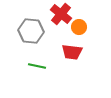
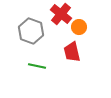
gray hexagon: rotated 15 degrees clockwise
red trapezoid: rotated 70 degrees clockwise
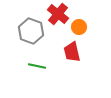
red cross: moved 3 px left
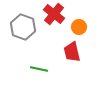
red cross: moved 4 px left
gray hexagon: moved 8 px left, 4 px up
green line: moved 2 px right, 3 px down
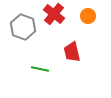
orange circle: moved 9 px right, 11 px up
green line: moved 1 px right
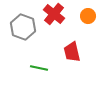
green line: moved 1 px left, 1 px up
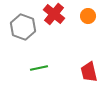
red trapezoid: moved 17 px right, 20 px down
green line: rotated 24 degrees counterclockwise
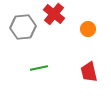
orange circle: moved 13 px down
gray hexagon: rotated 25 degrees counterclockwise
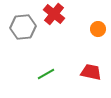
orange circle: moved 10 px right
green line: moved 7 px right, 6 px down; rotated 18 degrees counterclockwise
red trapezoid: moved 2 px right; rotated 115 degrees clockwise
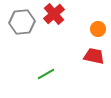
red cross: rotated 10 degrees clockwise
gray hexagon: moved 1 px left, 5 px up
red trapezoid: moved 3 px right, 16 px up
